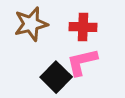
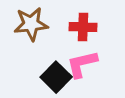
brown star: rotated 8 degrees clockwise
pink L-shape: moved 2 px down
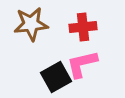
red cross: rotated 8 degrees counterclockwise
black square: rotated 16 degrees clockwise
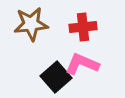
pink L-shape: rotated 36 degrees clockwise
black square: rotated 12 degrees counterclockwise
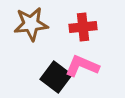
pink L-shape: moved 2 px down
black square: rotated 12 degrees counterclockwise
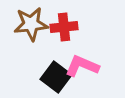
red cross: moved 19 px left
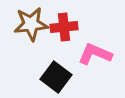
pink L-shape: moved 13 px right, 12 px up
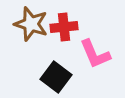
brown star: rotated 24 degrees clockwise
pink L-shape: rotated 136 degrees counterclockwise
